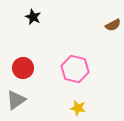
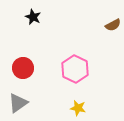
pink hexagon: rotated 12 degrees clockwise
gray triangle: moved 2 px right, 3 px down
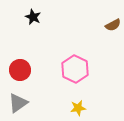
red circle: moved 3 px left, 2 px down
yellow star: rotated 21 degrees counterclockwise
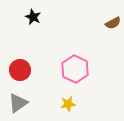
brown semicircle: moved 2 px up
yellow star: moved 10 px left, 4 px up
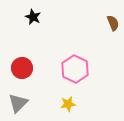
brown semicircle: rotated 84 degrees counterclockwise
red circle: moved 2 px right, 2 px up
gray triangle: rotated 10 degrees counterclockwise
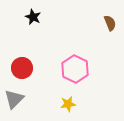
brown semicircle: moved 3 px left
gray triangle: moved 4 px left, 4 px up
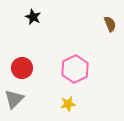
brown semicircle: moved 1 px down
pink hexagon: rotated 8 degrees clockwise
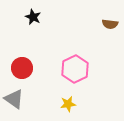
brown semicircle: rotated 119 degrees clockwise
gray triangle: rotated 40 degrees counterclockwise
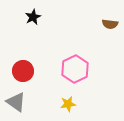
black star: rotated 21 degrees clockwise
red circle: moved 1 px right, 3 px down
gray triangle: moved 2 px right, 3 px down
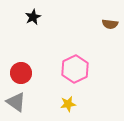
red circle: moved 2 px left, 2 px down
